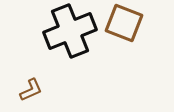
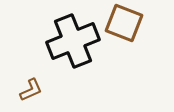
black cross: moved 3 px right, 10 px down
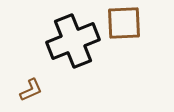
brown square: rotated 24 degrees counterclockwise
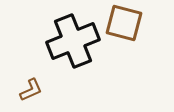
brown square: rotated 18 degrees clockwise
